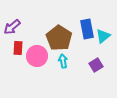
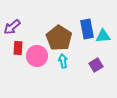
cyan triangle: rotated 35 degrees clockwise
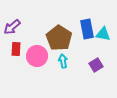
cyan triangle: moved 2 px up; rotated 14 degrees clockwise
red rectangle: moved 2 px left, 1 px down
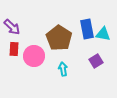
purple arrow: rotated 96 degrees counterclockwise
red rectangle: moved 2 px left
pink circle: moved 3 px left
cyan arrow: moved 8 px down
purple square: moved 4 px up
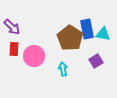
brown pentagon: moved 11 px right
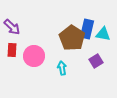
blue rectangle: rotated 24 degrees clockwise
brown pentagon: moved 2 px right
red rectangle: moved 2 px left, 1 px down
cyan arrow: moved 1 px left, 1 px up
